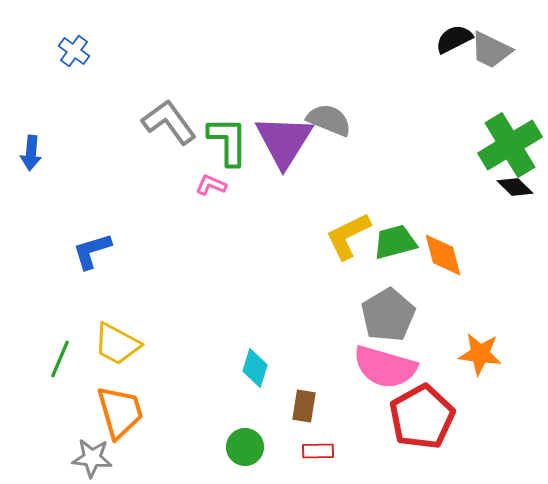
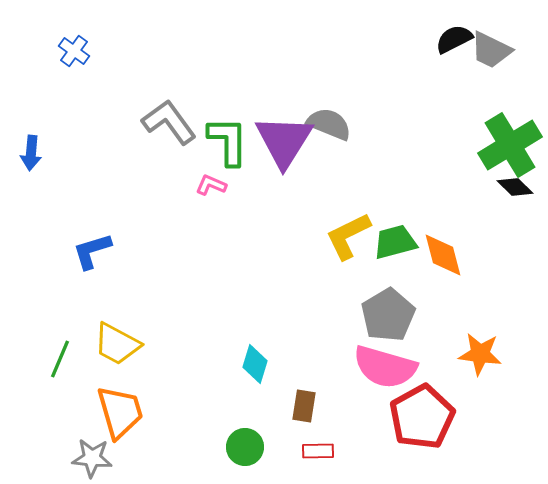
gray semicircle: moved 4 px down
cyan diamond: moved 4 px up
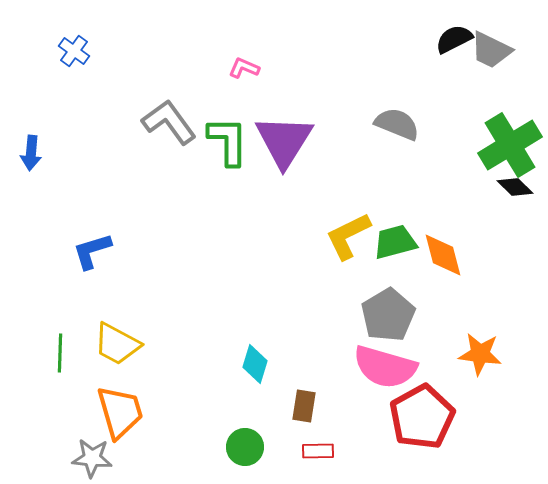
gray semicircle: moved 68 px right
pink L-shape: moved 33 px right, 117 px up
green line: moved 6 px up; rotated 21 degrees counterclockwise
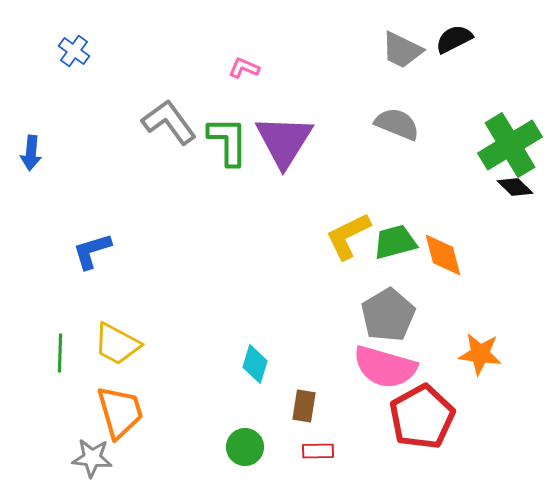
gray trapezoid: moved 89 px left
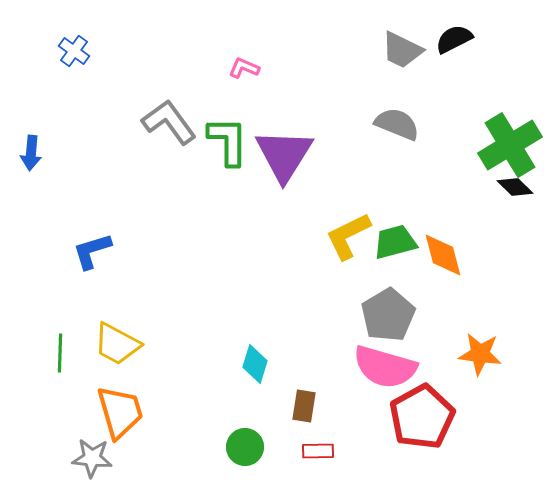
purple triangle: moved 14 px down
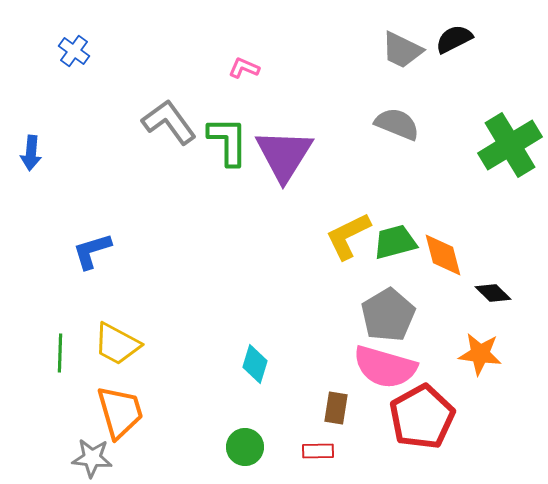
black diamond: moved 22 px left, 106 px down
brown rectangle: moved 32 px right, 2 px down
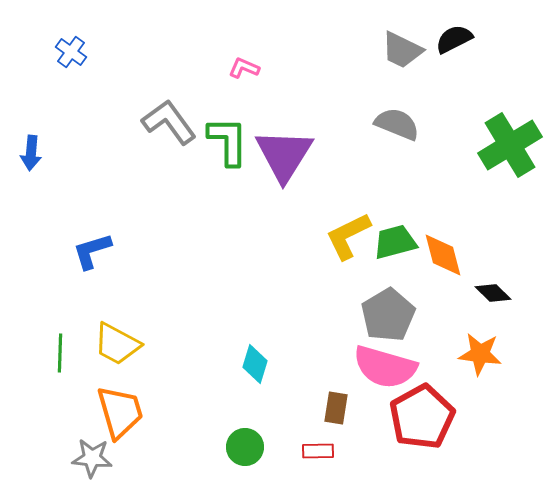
blue cross: moved 3 px left, 1 px down
